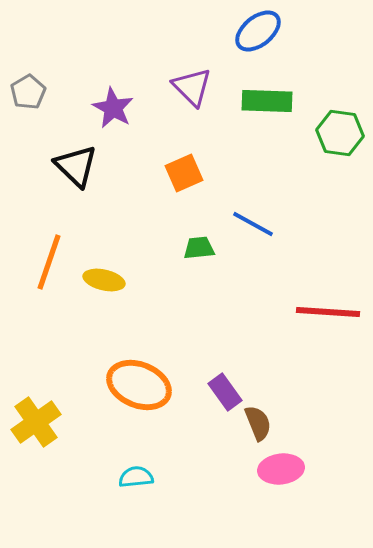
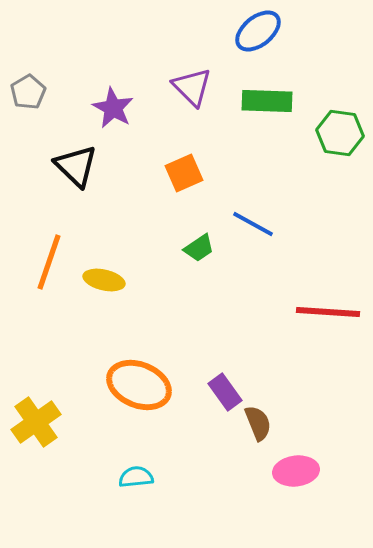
green trapezoid: rotated 152 degrees clockwise
pink ellipse: moved 15 px right, 2 px down
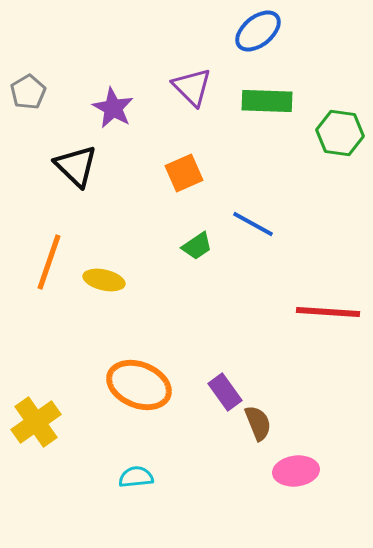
green trapezoid: moved 2 px left, 2 px up
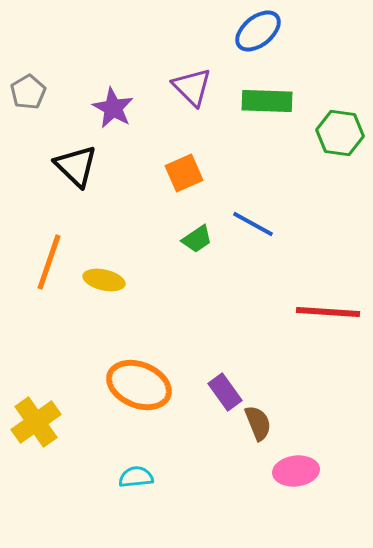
green trapezoid: moved 7 px up
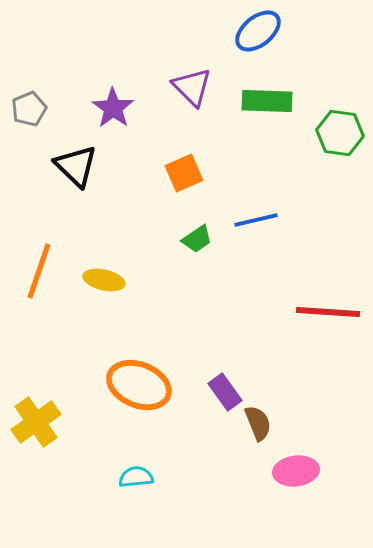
gray pentagon: moved 1 px right, 17 px down; rotated 8 degrees clockwise
purple star: rotated 6 degrees clockwise
blue line: moved 3 px right, 4 px up; rotated 42 degrees counterclockwise
orange line: moved 10 px left, 9 px down
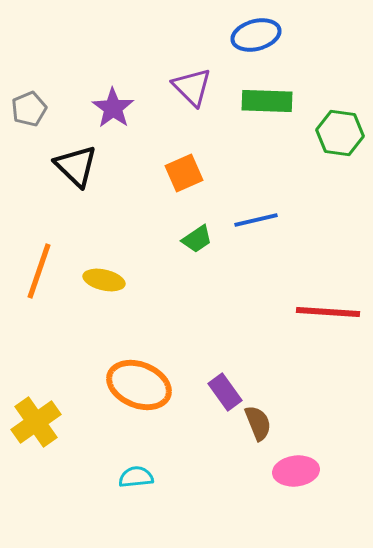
blue ellipse: moved 2 px left, 4 px down; rotated 24 degrees clockwise
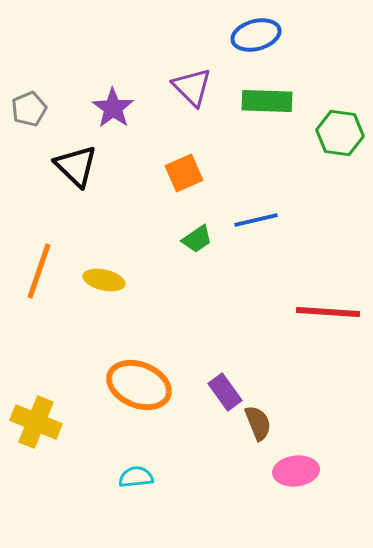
yellow cross: rotated 33 degrees counterclockwise
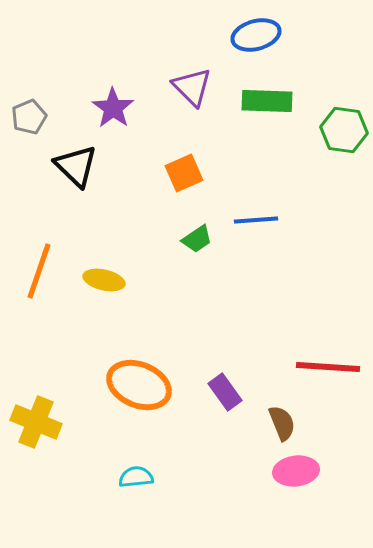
gray pentagon: moved 8 px down
green hexagon: moved 4 px right, 3 px up
blue line: rotated 9 degrees clockwise
red line: moved 55 px down
brown semicircle: moved 24 px right
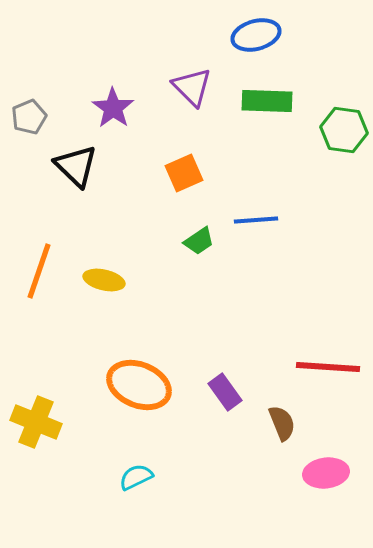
green trapezoid: moved 2 px right, 2 px down
pink ellipse: moved 30 px right, 2 px down
cyan semicircle: rotated 20 degrees counterclockwise
